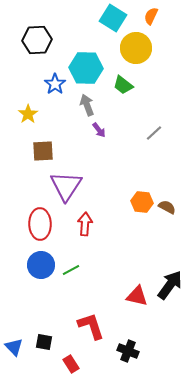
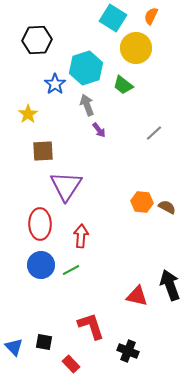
cyan hexagon: rotated 20 degrees counterclockwise
red arrow: moved 4 px left, 12 px down
black arrow: rotated 56 degrees counterclockwise
red rectangle: rotated 12 degrees counterclockwise
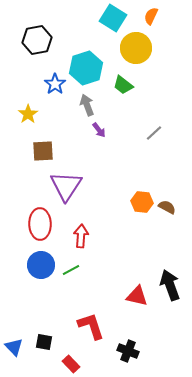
black hexagon: rotated 8 degrees counterclockwise
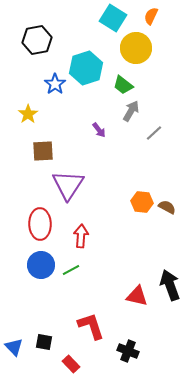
gray arrow: moved 44 px right, 6 px down; rotated 50 degrees clockwise
purple triangle: moved 2 px right, 1 px up
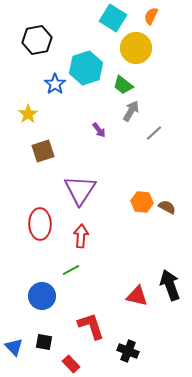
brown square: rotated 15 degrees counterclockwise
purple triangle: moved 12 px right, 5 px down
blue circle: moved 1 px right, 31 px down
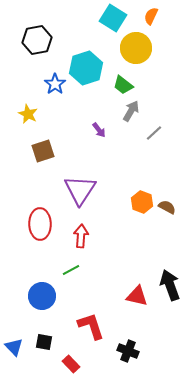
yellow star: rotated 12 degrees counterclockwise
orange hexagon: rotated 15 degrees clockwise
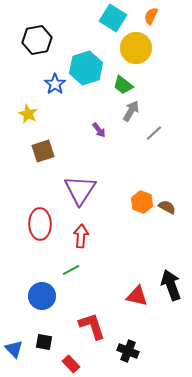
black arrow: moved 1 px right
red L-shape: moved 1 px right
blue triangle: moved 2 px down
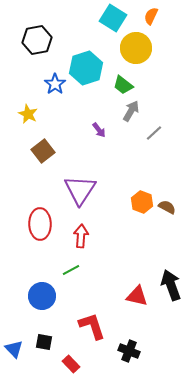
brown square: rotated 20 degrees counterclockwise
black cross: moved 1 px right
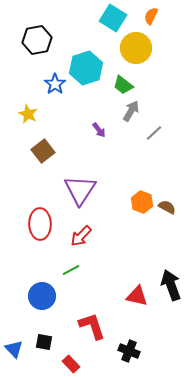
red arrow: rotated 140 degrees counterclockwise
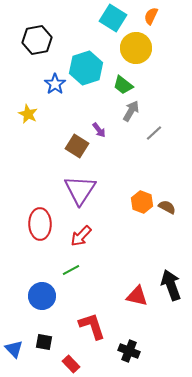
brown square: moved 34 px right, 5 px up; rotated 20 degrees counterclockwise
